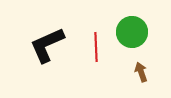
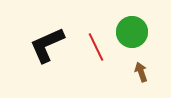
red line: rotated 24 degrees counterclockwise
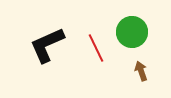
red line: moved 1 px down
brown arrow: moved 1 px up
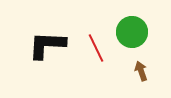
black L-shape: rotated 27 degrees clockwise
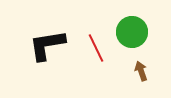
black L-shape: rotated 12 degrees counterclockwise
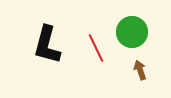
black L-shape: rotated 66 degrees counterclockwise
brown arrow: moved 1 px left, 1 px up
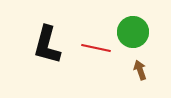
green circle: moved 1 px right
red line: rotated 52 degrees counterclockwise
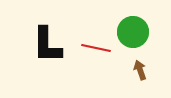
black L-shape: rotated 15 degrees counterclockwise
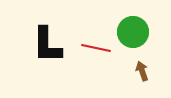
brown arrow: moved 2 px right, 1 px down
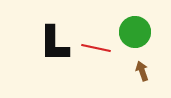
green circle: moved 2 px right
black L-shape: moved 7 px right, 1 px up
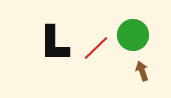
green circle: moved 2 px left, 3 px down
red line: rotated 56 degrees counterclockwise
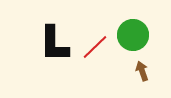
red line: moved 1 px left, 1 px up
